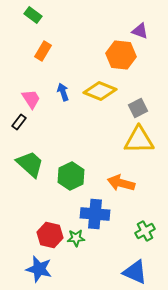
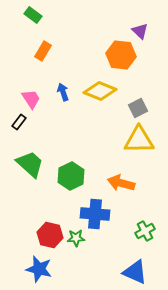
purple triangle: rotated 24 degrees clockwise
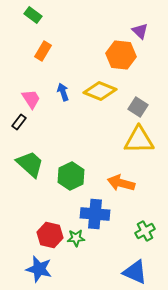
gray square: moved 1 px up; rotated 30 degrees counterclockwise
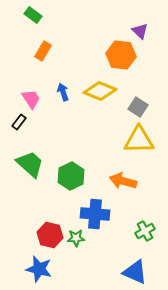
orange arrow: moved 2 px right, 2 px up
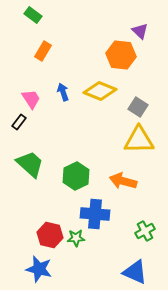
green hexagon: moved 5 px right
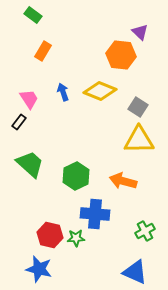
purple triangle: moved 1 px down
pink trapezoid: moved 2 px left
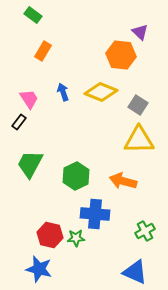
yellow diamond: moved 1 px right, 1 px down
gray square: moved 2 px up
green trapezoid: rotated 104 degrees counterclockwise
